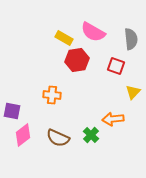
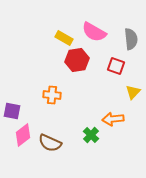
pink semicircle: moved 1 px right
brown semicircle: moved 8 px left, 5 px down
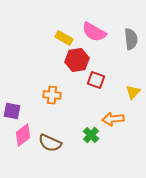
red square: moved 20 px left, 14 px down
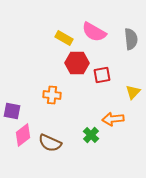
red hexagon: moved 3 px down; rotated 10 degrees clockwise
red square: moved 6 px right, 5 px up; rotated 30 degrees counterclockwise
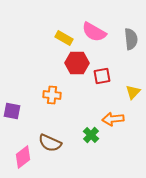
red square: moved 1 px down
pink diamond: moved 22 px down
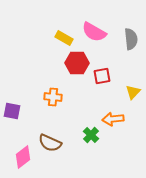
orange cross: moved 1 px right, 2 px down
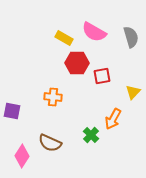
gray semicircle: moved 2 px up; rotated 10 degrees counterclockwise
orange arrow: rotated 55 degrees counterclockwise
pink diamond: moved 1 px left, 1 px up; rotated 20 degrees counterclockwise
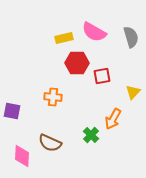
yellow rectangle: rotated 42 degrees counterclockwise
pink diamond: rotated 30 degrees counterclockwise
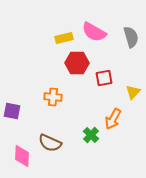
red square: moved 2 px right, 2 px down
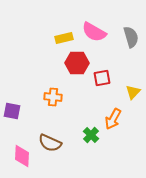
red square: moved 2 px left
